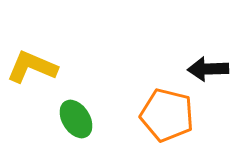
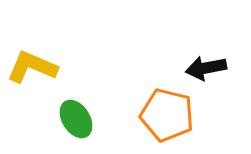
black arrow: moved 2 px left, 1 px up; rotated 9 degrees counterclockwise
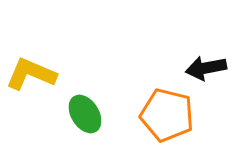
yellow L-shape: moved 1 px left, 7 px down
green ellipse: moved 9 px right, 5 px up
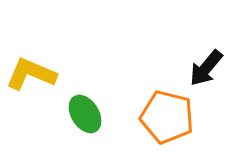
black arrow: rotated 39 degrees counterclockwise
orange pentagon: moved 2 px down
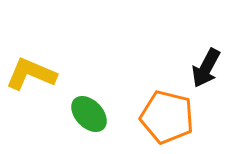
black arrow: rotated 12 degrees counterclockwise
green ellipse: moved 4 px right; rotated 12 degrees counterclockwise
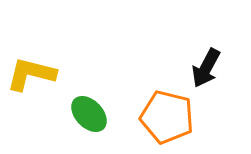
yellow L-shape: rotated 9 degrees counterclockwise
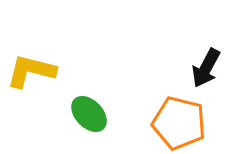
yellow L-shape: moved 3 px up
orange pentagon: moved 12 px right, 6 px down
